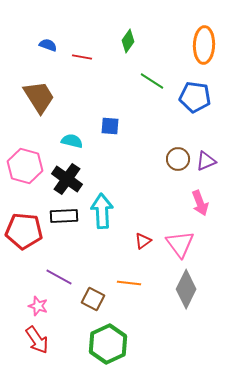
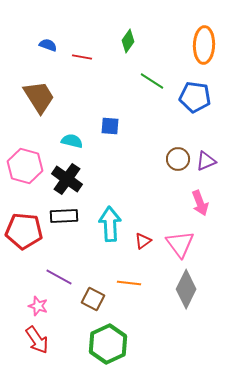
cyan arrow: moved 8 px right, 13 px down
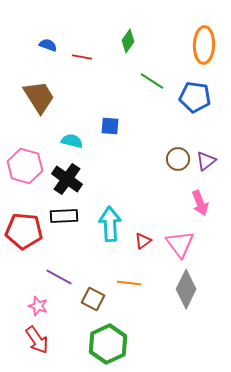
purple triangle: rotated 15 degrees counterclockwise
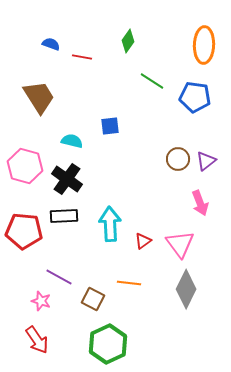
blue semicircle: moved 3 px right, 1 px up
blue square: rotated 12 degrees counterclockwise
pink star: moved 3 px right, 5 px up
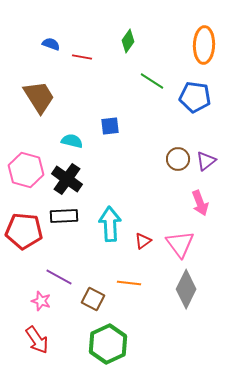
pink hexagon: moved 1 px right, 4 px down
